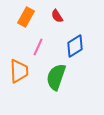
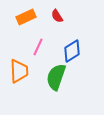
orange rectangle: rotated 36 degrees clockwise
blue diamond: moved 3 px left, 5 px down
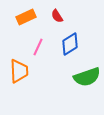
blue diamond: moved 2 px left, 7 px up
green semicircle: moved 31 px right; rotated 128 degrees counterclockwise
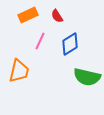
orange rectangle: moved 2 px right, 2 px up
pink line: moved 2 px right, 6 px up
orange trapezoid: rotated 15 degrees clockwise
green semicircle: rotated 32 degrees clockwise
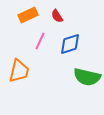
blue diamond: rotated 15 degrees clockwise
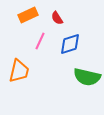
red semicircle: moved 2 px down
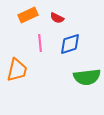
red semicircle: rotated 32 degrees counterclockwise
pink line: moved 2 px down; rotated 30 degrees counterclockwise
orange trapezoid: moved 2 px left, 1 px up
green semicircle: rotated 20 degrees counterclockwise
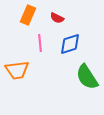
orange rectangle: rotated 42 degrees counterclockwise
orange trapezoid: rotated 70 degrees clockwise
green semicircle: rotated 64 degrees clockwise
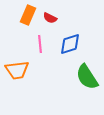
red semicircle: moved 7 px left
pink line: moved 1 px down
